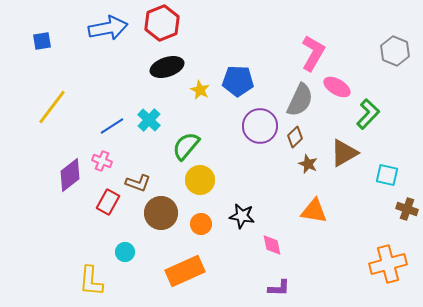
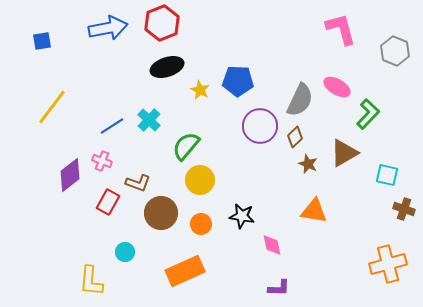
pink L-shape: moved 28 px right, 24 px up; rotated 45 degrees counterclockwise
brown cross: moved 3 px left
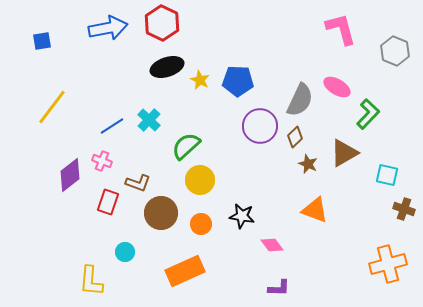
red hexagon: rotated 12 degrees counterclockwise
yellow star: moved 10 px up
green semicircle: rotated 8 degrees clockwise
red rectangle: rotated 10 degrees counterclockwise
orange triangle: moved 1 px right, 1 px up; rotated 12 degrees clockwise
pink diamond: rotated 25 degrees counterclockwise
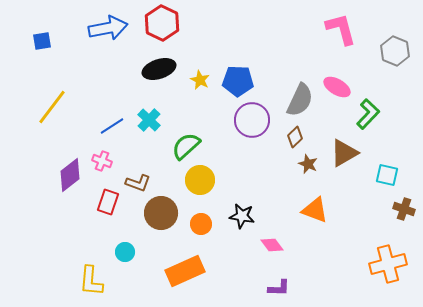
black ellipse: moved 8 px left, 2 px down
purple circle: moved 8 px left, 6 px up
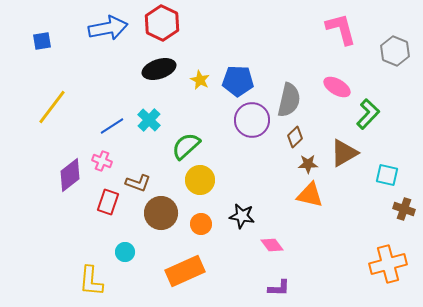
gray semicircle: moved 11 px left; rotated 12 degrees counterclockwise
brown star: rotated 24 degrees counterclockwise
orange triangle: moved 5 px left, 15 px up; rotated 8 degrees counterclockwise
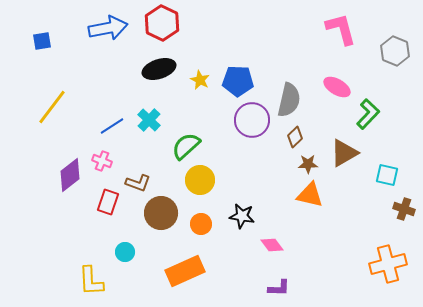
yellow L-shape: rotated 8 degrees counterclockwise
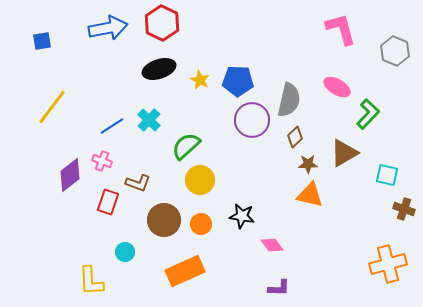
brown circle: moved 3 px right, 7 px down
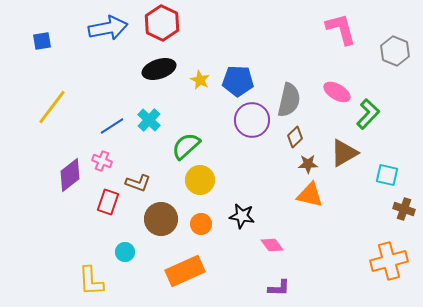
pink ellipse: moved 5 px down
brown circle: moved 3 px left, 1 px up
orange cross: moved 1 px right, 3 px up
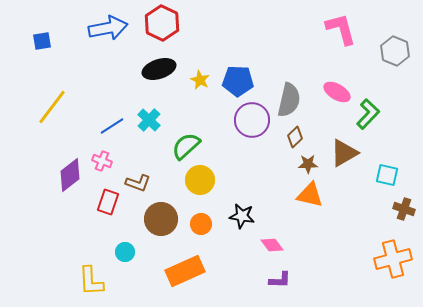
orange cross: moved 4 px right, 2 px up
purple L-shape: moved 1 px right, 8 px up
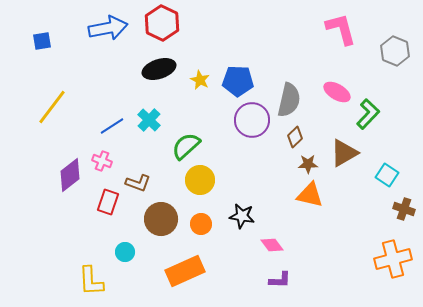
cyan square: rotated 20 degrees clockwise
